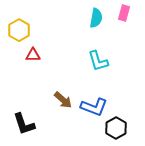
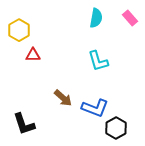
pink rectangle: moved 6 px right, 5 px down; rotated 56 degrees counterclockwise
brown arrow: moved 2 px up
blue L-shape: moved 1 px right, 1 px down
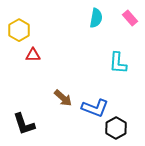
cyan L-shape: moved 20 px right, 2 px down; rotated 20 degrees clockwise
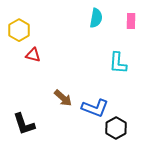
pink rectangle: moved 1 px right, 3 px down; rotated 42 degrees clockwise
red triangle: rotated 14 degrees clockwise
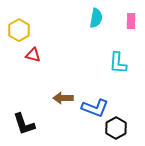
brown arrow: rotated 138 degrees clockwise
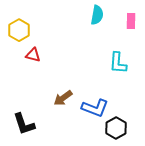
cyan semicircle: moved 1 px right, 3 px up
brown arrow: rotated 36 degrees counterclockwise
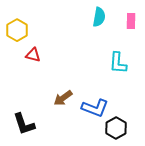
cyan semicircle: moved 2 px right, 2 px down
yellow hexagon: moved 2 px left
